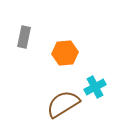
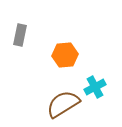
gray rectangle: moved 4 px left, 2 px up
orange hexagon: moved 2 px down
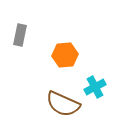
brown semicircle: rotated 124 degrees counterclockwise
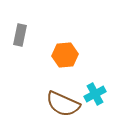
cyan cross: moved 7 px down
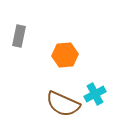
gray rectangle: moved 1 px left, 1 px down
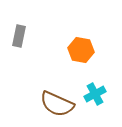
orange hexagon: moved 16 px right, 5 px up; rotated 15 degrees clockwise
brown semicircle: moved 6 px left
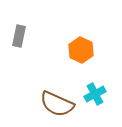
orange hexagon: rotated 15 degrees clockwise
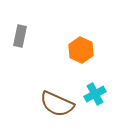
gray rectangle: moved 1 px right
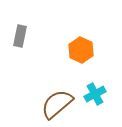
brown semicircle: rotated 116 degrees clockwise
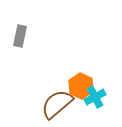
orange hexagon: moved 36 px down
cyan cross: moved 3 px down
